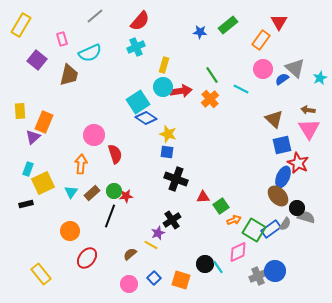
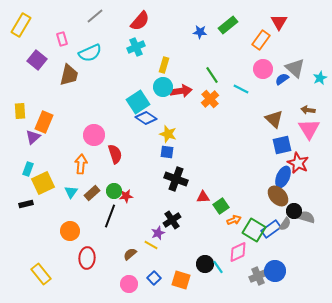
black circle at (297, 208): moved 3 px left, 3 px down
red ellipse at (87, 258): rotated 35 degrees counterclockwise
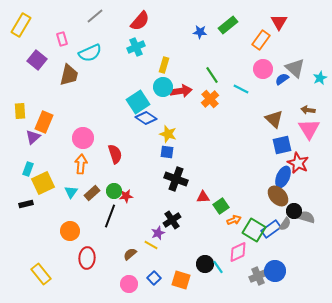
pink circle at (94, 135): moved 11 px left, 3 px down
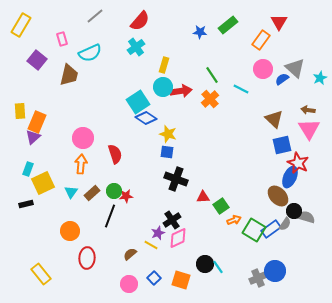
cyan cross at (136, 47): rotated 12 degrees counterclockwise
orange rectangle at (44, 122): moved 7 px left
blue ellipse at (283, 177): moved 7 px right
pink diamond at (238, 252): moved 60 px left, 14 px up
gray cross at (258, 276): moved 2 px down
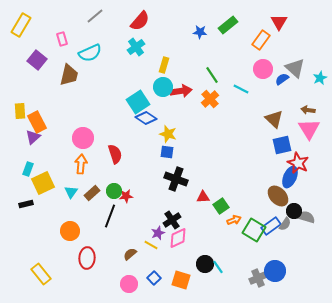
orange rectangle at (37, 122): rotated 50 degrees counterclockwise
blue rectangle at (271, 229): moved 3 px up
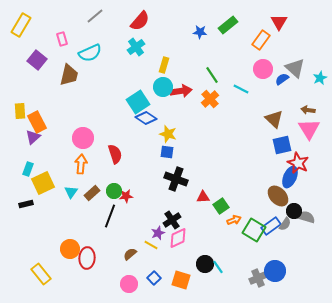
orange circle at (70, 231): moved 18 px down
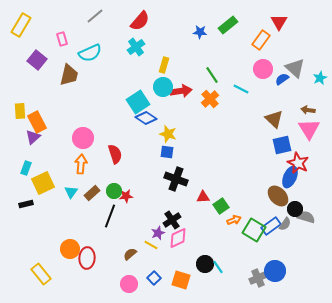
cyan rectangle at (28, 169): moved 2 px left, 1 px up
black circle at (294, 211): moved 1 px right, 2 px up
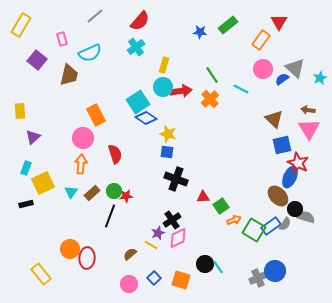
orange rectangle at (37, 122): moved 59 px right, 7 px up
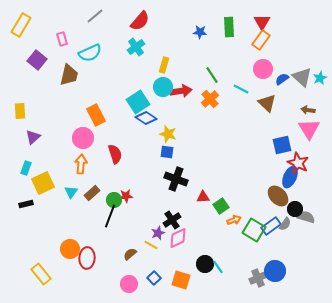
red triangle at (279, 22): moved 17 px left
green rectangle at (228, 25): moved 1 px right, 2 px down; rotated 54 degrees counterclockwise
gray triangle at (295, 68): moved 7 px right, 9 px down
brown triangle at (274, 119): moved 7 px left, 16 px up
green circle at (114, 191): moved 9 px down
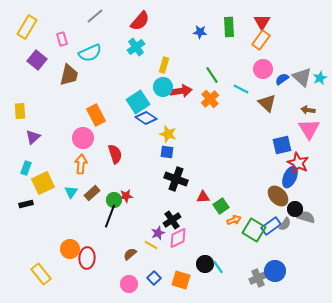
yellow rectangle at (21, 25): moved 6 px right, 2 px down
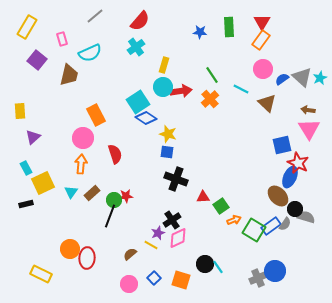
cyan rectangle at (26, 168): rotated 48 degrees counterclockwise
yellow rectangle at (41, 274): rotated 25 degrees counterclockwise
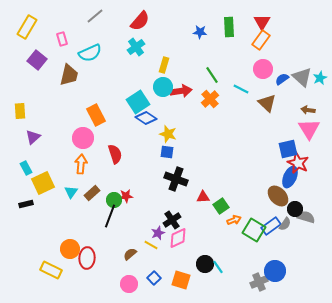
blue square at (282, 145): moved 6 px right, 4 px down
yellow rectangle at (41, 274): moved 10 px right, 4 px up
gray cross at (258, 278): moved 1 px right, 4 px down
